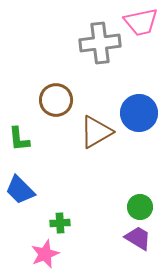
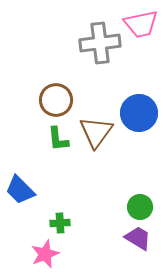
pink trapezoid: moved 2 px down
brown triangle: rotated 24 degrees counterclockwise
green L-shape: moved 39 px right
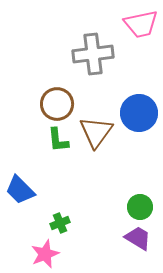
gray cross: moved 7 px left, 11 px down
brown circle: moved 1 px right, 4 px down
green L-shape: moved 1 px down
green cross: rotated 18 degrees counterclockwise
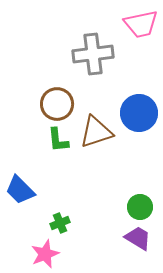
brown triangle: rotated 36 degrees clockwise
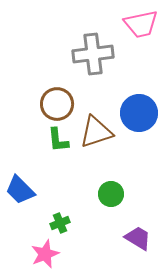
green circle: moved 29 px left, 13 px up
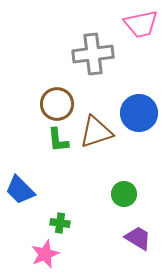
green circle: moved 13 px right
green cross: rotated 30 degrees clockwise
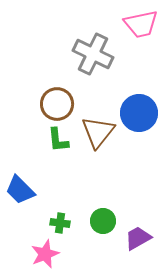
gray cross: rotated 33 degrees clockwise
brown triangle: moved 2 px right; rotated 33 degrees counterclockwise
green circle: moved 21 px left, 27 px down
purple trapezoid: rotated 60 degrees counterclockwise
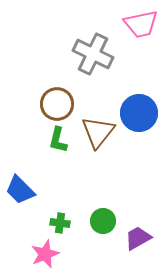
green L-shape: rotated 20 degrees clockwise
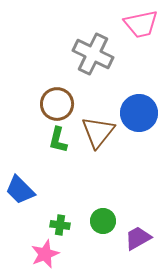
green cross: moved 2 px down
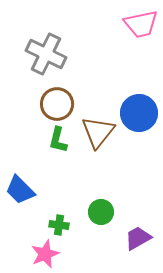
gray cross: moved 47 px left
green circle: moved 2 px left, 9 px up
green cross: moved 1 px left
